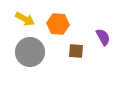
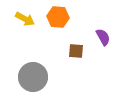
orange hexagon: moved 7 px up
gray circle: moved 3 px right, 25 px down
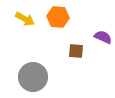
purple semicircle: rotated 36 degrees counterclockwise
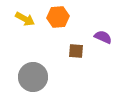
orange hexagon: rotated 10 degrees counterclockwise
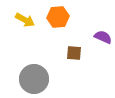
yellow arrow: moved 1 px down
brown square: moved 2 px left, 2 px down
gray circle: moved 1 px right, 2 px down
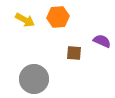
purple semicircle: moved 1 px left, 4 px down
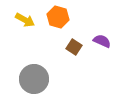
orange hexagon: rotated 20 degrees clockwise
brown square: moved 6 px up; rotated 28 degrees clockwise
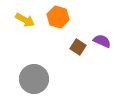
brown square: moved 4 px right
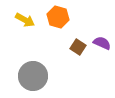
purple semicircle: moved 2 px down
gray circle: moved 1 px left, 3 px up
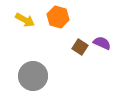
brown square: moved 2 px right
